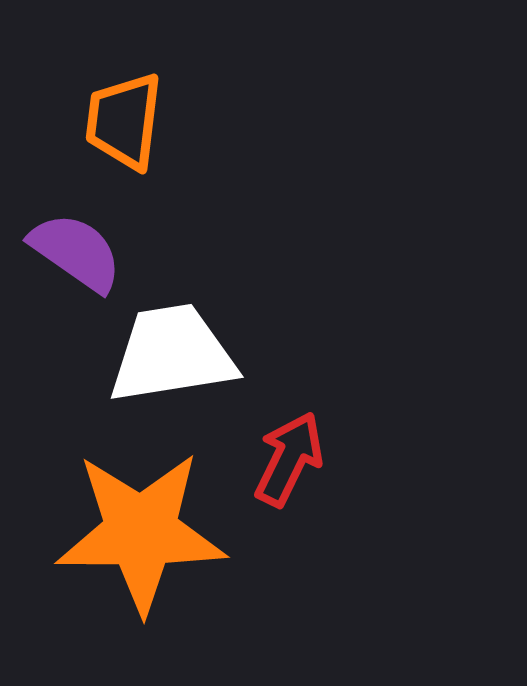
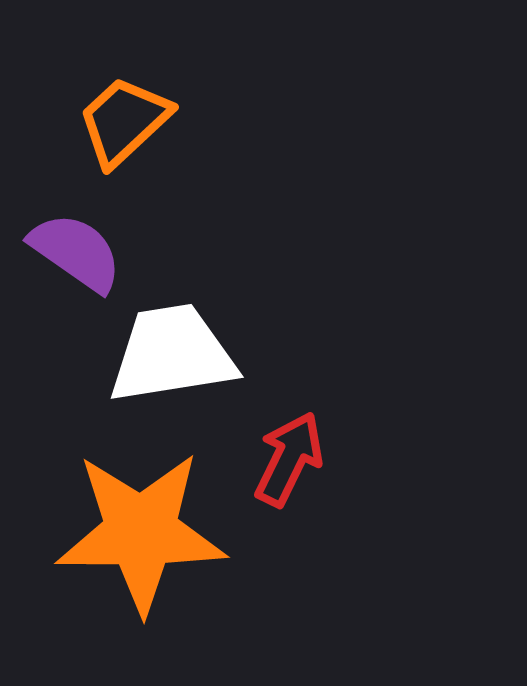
orange trapezoid: rotated 40 degrees clockwise
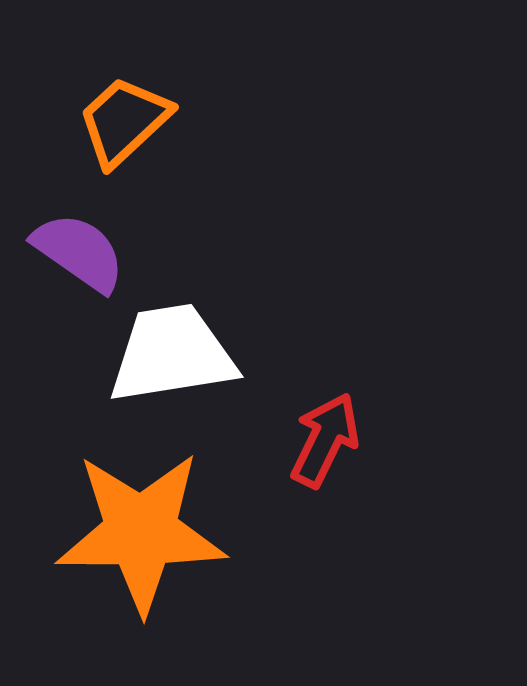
purple semicircle: moved 3 px right
red arrow: moved 36 px right, 19 px up
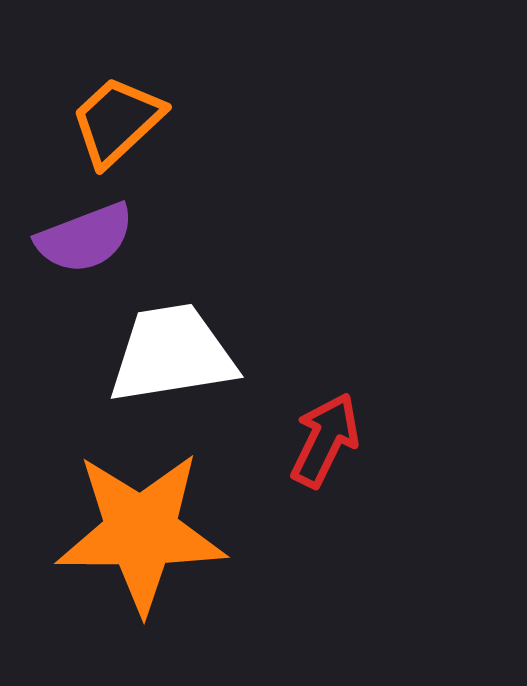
orange trapezoid: moved 7 px left
purple semicircle: moved 6 px right, 14 px up; rotated 124 degrees clockwise
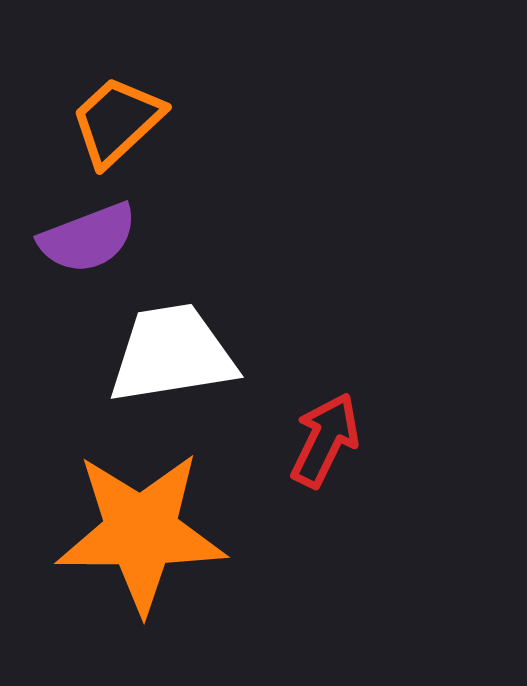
purple semicircle: moved 3 px right
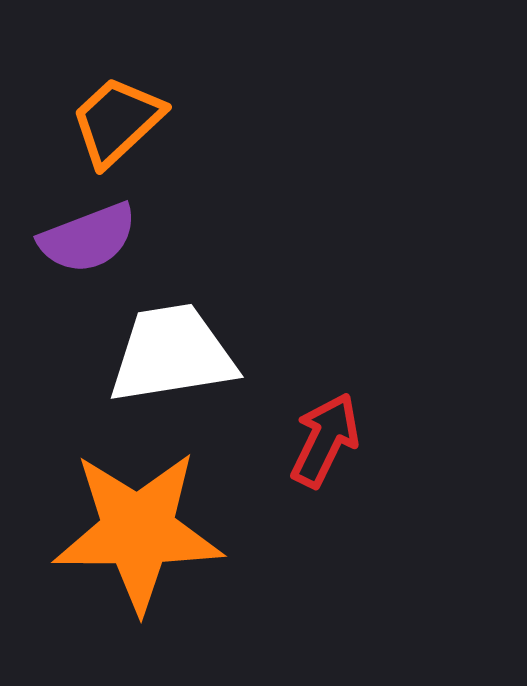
orange star: moved 3 px left, 1 px up
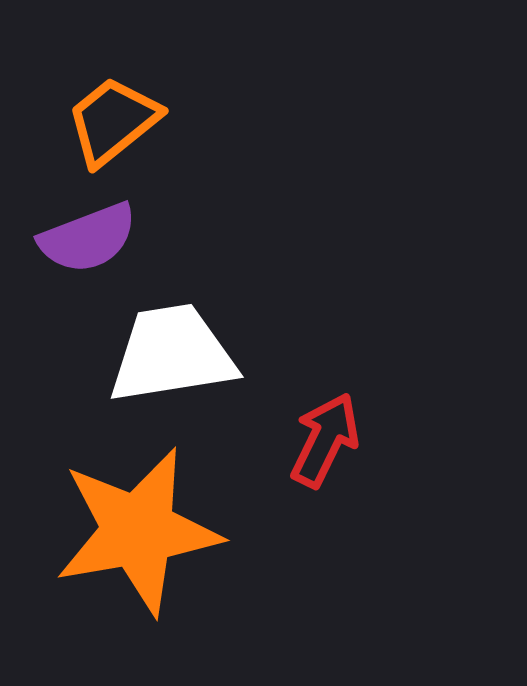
orange trapezoid: moved 4 px left; rotated 4 degrees clockwise
orange star: rotated 10 degrees counterclockwise
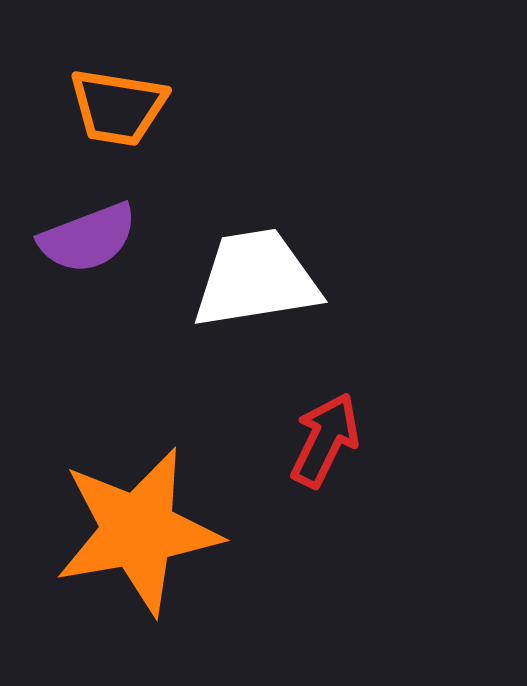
orange trapezoid: moved 5 px right, 14 px up; rotated 132 degrees counterclockwise
white trapezoid: moved 84 px right, 75 px up
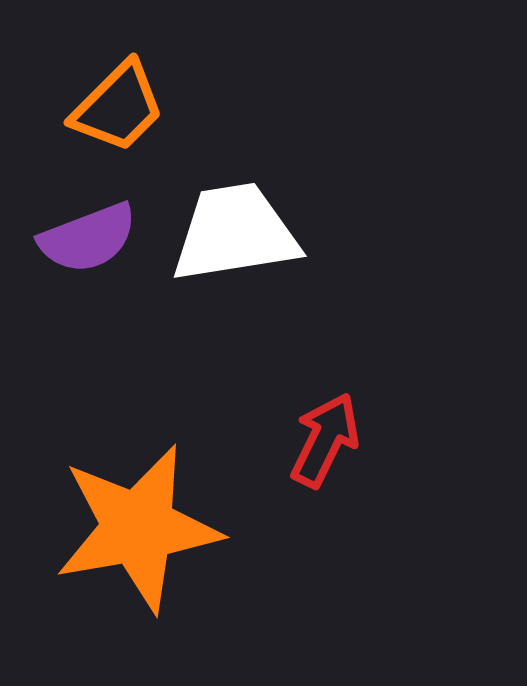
orange trapezoid: rotated 54 degrees counterclockwise
white trapezoid: moved 21 px left, 46 px up
orange star: moved 3 px up
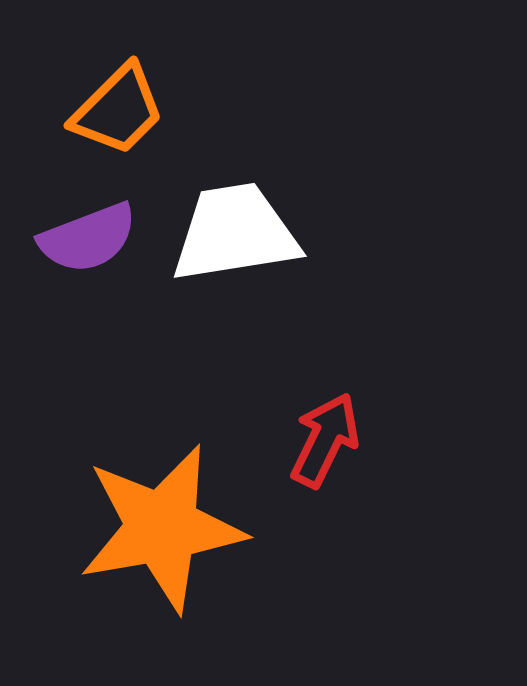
orange trapezoid: moved 3 px down
orange star: moved 24 px right
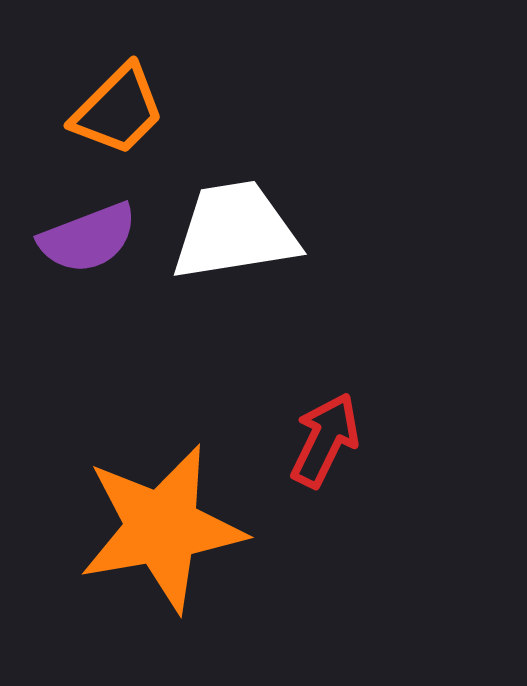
white trapezoid: moved 2 px up
